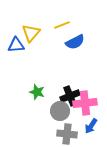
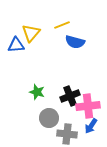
blue semicircle: rotated 42 degrees clockwise
pink cross: moved 3 px right, 3 px down
gray circle: moved 11 px left, 7 px down
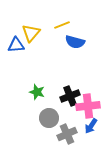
gray cross: rotated 30 degrees counterclockwise
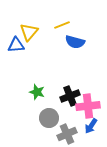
yellow triangle: moved 2 px left, 1 px up
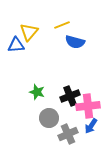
gray cross: moved 1 px right
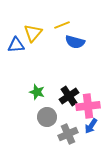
yellow triangle: moved 4 px right, 1 px down
black cross: moved 1 px left; rotated 12 degrees counterclockwise
gray circle: moved 2 px left, 1 px up
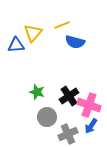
pink cross: moved 1 px right, 1 px up; rotated 25 degrees clockwise
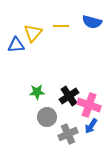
yellow line: moved 1 px left, 1 px down; rotated 21 degrees clockwise
blue semicircle: moved 17 px right, 20 px up
green star: rotated 21 degrees counterclockwise
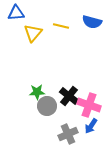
yellow line: rotated 14 degrees clockwise
blue triangle: moved 32 px up
black cross: rotated 18 degrees counterclockwise
gray circle: moved 11 px up
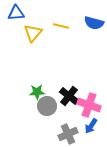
blue semicircle: moved 2 px right, 1 px down
